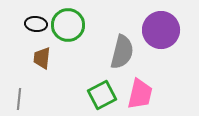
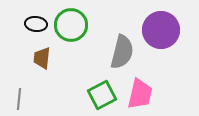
green circle: moved 3 px right
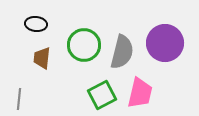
green circle: moved 13 px right, 20 px down
purple circle: moved 4 px right, 13 px down
pink trapezoid: moved 1 px up
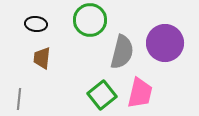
green circle: moved 6 px right, 25 px up
green square: rotated 12 degrees counterclockwise
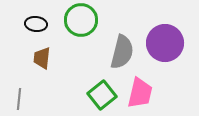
green circle: moved 9 px left
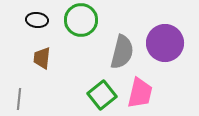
black ellipse: moved 1 px right, 4 px up
